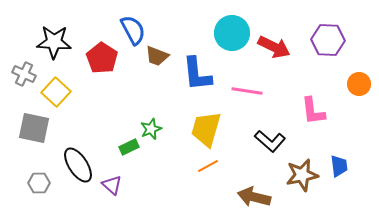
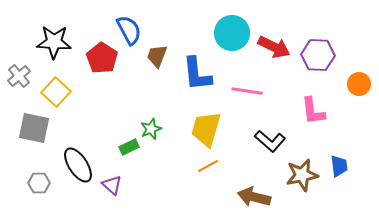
blue semicircle: moved 4 px left
purple hexagon: moved 10 px left, 15 px down
brown trapezoid: rotated 90 degrees clockwise
gray cross: moved 5 px left, 2 px down; rotated 25 degrees clockwise
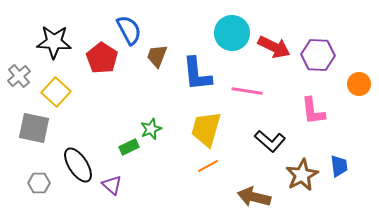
brown star: rotated 16 degrees counterclockwise
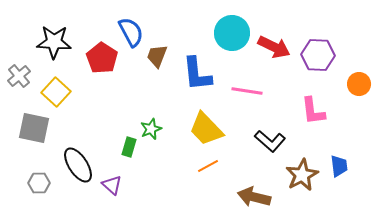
blue semicircle: moved 2 px right, 2 px down
yellow trapezoid: rotated 60 degrees counterclockwise
green rectangle: rotated 48 degrees counterclockwise
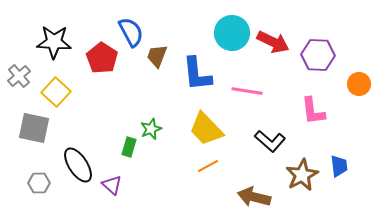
red arrow: moved 1 px left, 5 px up
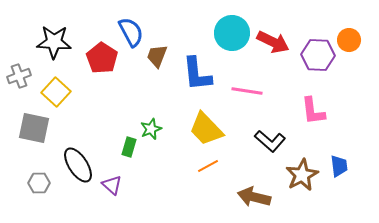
gray cross: rotated 20 degrees clockwise
orange circle: moved 10 px left, 44 px up
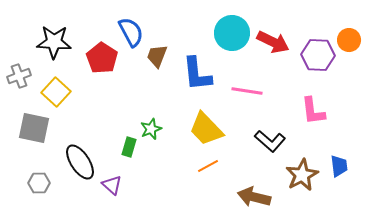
black ellipse: moved 2 px right, 3 px up
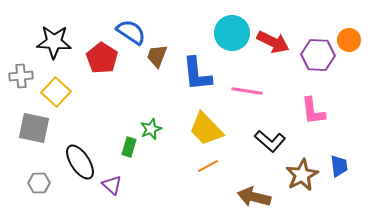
blue semicircle: rotated 28 degrees counterclockwise
gray cross: moved 2 px right; rotated 15 degrees clockwise
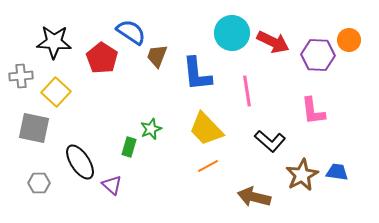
pink line: rotated 72 degrees clockwise
blue trapezoid: moved 2 px left, 6 px down; rotated 75 degrees counterclockwise
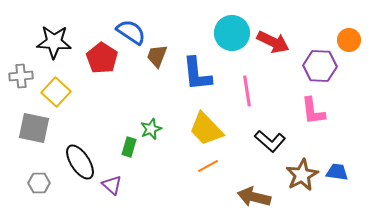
purple hexagon: moved 2 px right, 11 px down
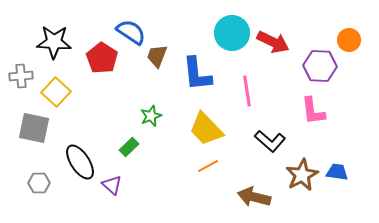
green star: moved 13 px up
green rectangle: rotated 30 degrees clockwise
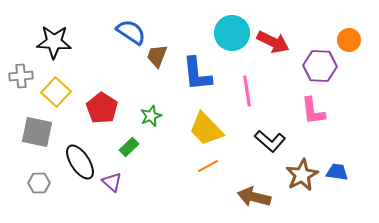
red pentagon: moved 50 px down
gray square: moved 3 px right, 4 px down
purple triangle: moved 3 px up
